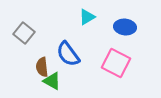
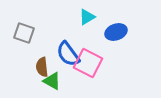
blue ellipse: moved 9 px left, 5 px down; rotated 25 degrees counterclockwise
gray square: rotated 20 degrees counterclockwise
pink square: moved 28 px left
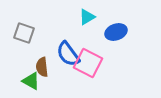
green triangle: moved 21 px left
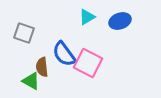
blue ellipse: moved 4 px right, 11 px up
blue semicircle: moved 4 px left
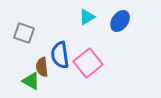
blue ellipse: rotated 35 degrees counterclockwise
blue semicircle: moved 4 px left, 1 px down; rotated 28 degrees clockwise
pink square: rotated 24 degrees clockwise
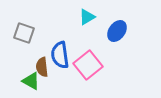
blue ellipse: moved 3 px left, 10 px down
pink square: moved 2 px down
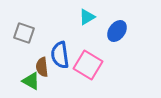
pink square: rotated 20 degrees counterclockwise
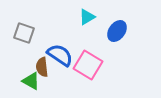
blue semicircle: rotated 132 degrees clockwise
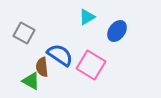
gray square: rotated 10 degrees clockwise
pink square: moved 3 px right
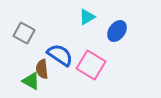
brown semicircle: moved 2 px down
